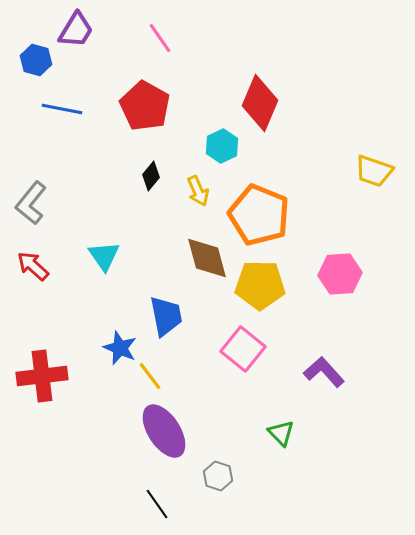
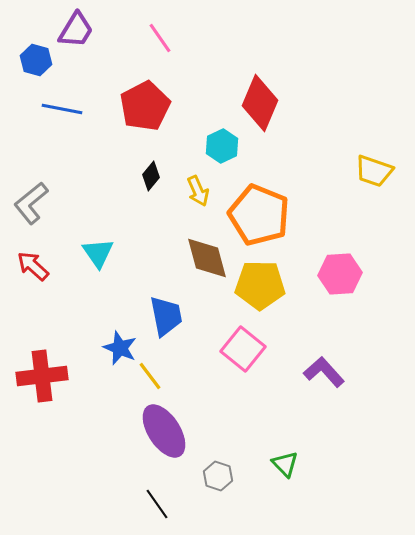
red pentagon: rotated 15 degrees clockwise
gray L-shape: rotated 12 degrees clockwise
cyan triangle: moved 6 px left, 3 px up
green triangle: moved 4 px right, 31 px down
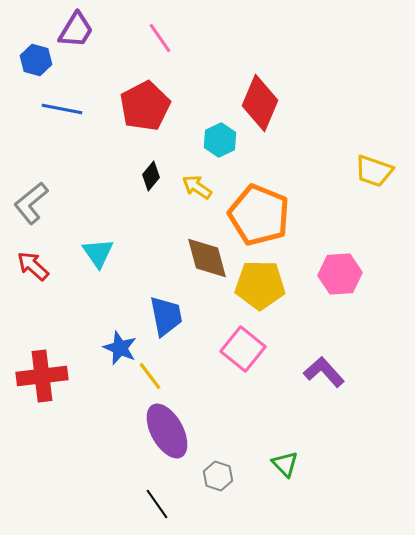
cyan hexagon: moved 2 px left, 6 px up
yellow arrow: moved 1 px left, 4 px up; rotated 148 degrees clockwise
purple ellipse: moved 3 px right; rotated 4 degrees clockwise
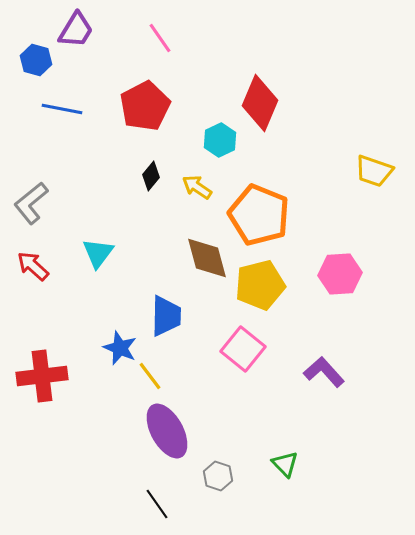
cyan triangle: rotated 12 degrees clockwise
yellow pentagon: rotated 15 degrees counterclockwise
blue trapezoid: rotated 12 degrees clockwise
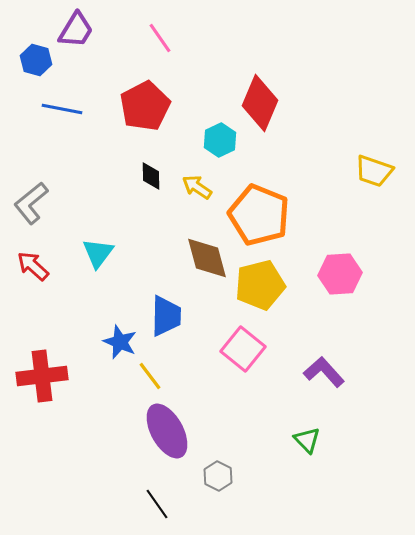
black diamond: rotated 40 degrees counterclockwise
blue star: moved 6 px up
green triangle: moved 22 px right, 24 px up
gray hexagon: rotated 8 degrees clockwise
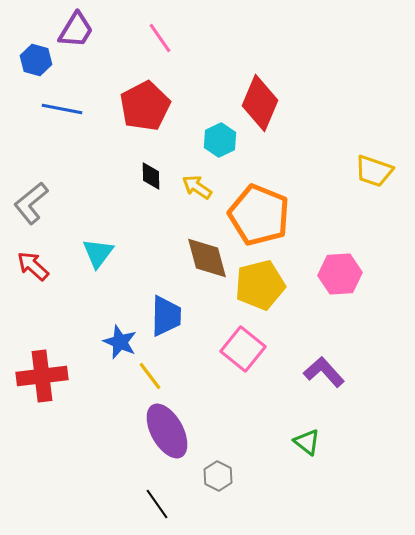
green triangle: moved 2 px down; rotated 8 degrees counterclockwise
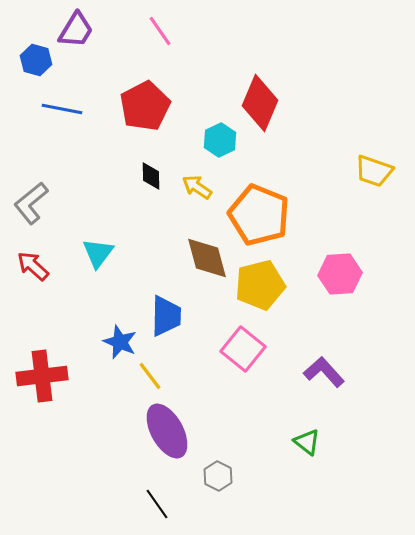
pink line: moved 7 px up
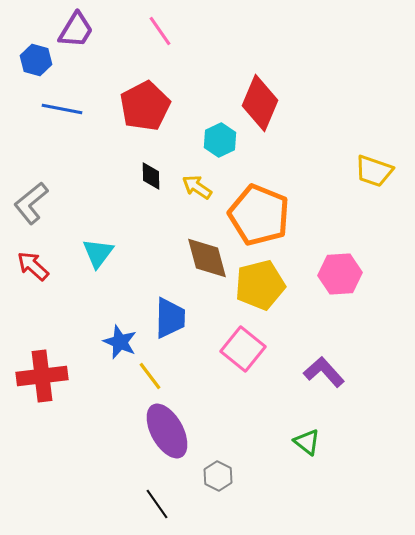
blue trapezoid: moved 4 px right, 2 px down
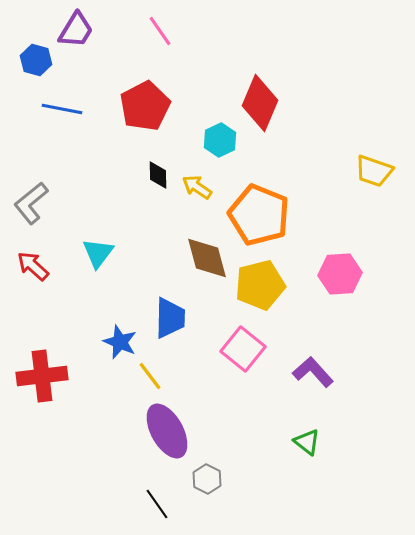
black diamond: moved 7 px right, 1 px up
purple L-shape: moved 11 px left
gray hexagon: moved 11 px left, 3 px down
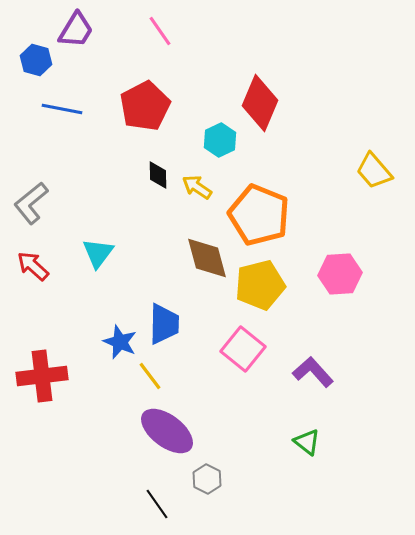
yellow trapezoid: rotated 30 degrees clockwise
blue trapezoid: moved 6 px left, 6 px down
purple ellipse: rotated 24 degrees counterclockwise
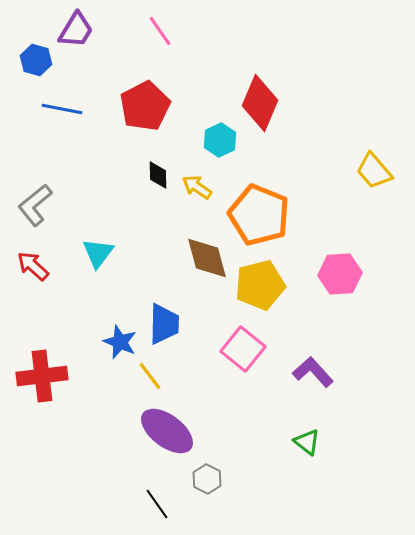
gray L-shape: moved 4 px right, 2 px down
